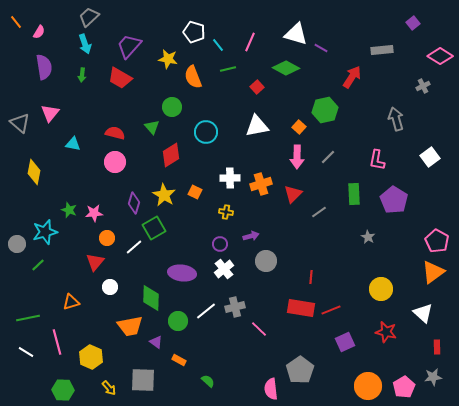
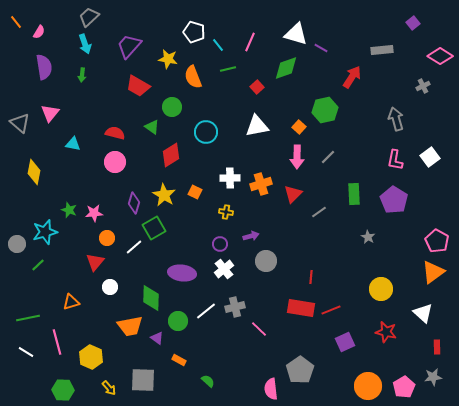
green diamond at (286, 68): rotated 48 degrees counterclockwise
red trapezoid at (120, 78): moved 18 px right, 8 px down
green triangle at (152, 127): rotated 14 degrees counterclockwise
pink L-shape at (377, 160): moved 18 px right
purple triangle at (156, 342): moved 1 px right, 4 px up
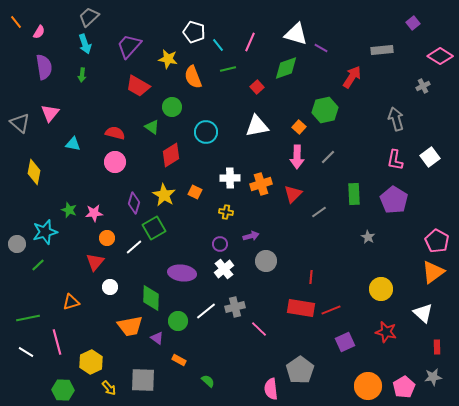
yellow hexagon at (91, 357): moved 5 px down; rotated 10 degrees clockwise
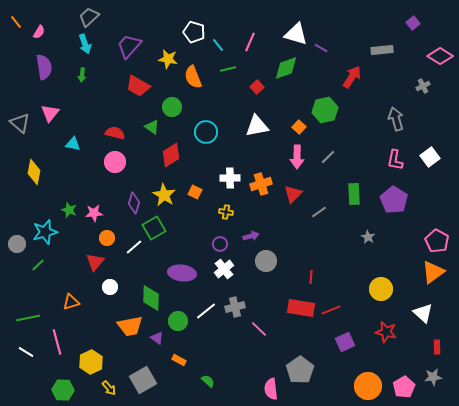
gray square at (143, 380): rotated 32 degrees counterclockwise
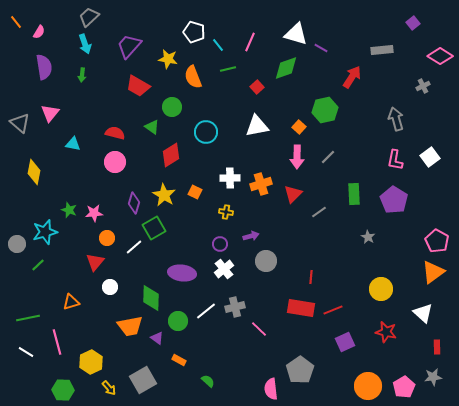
red line at (331, 310): moved 2 px right
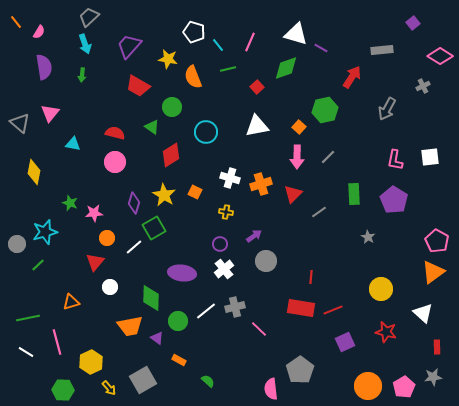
gray arrow at (396, 119): moved 9 px left, 10 px up; rotated 135 degrees counterclockwise
white square at (430, 157): rotated 30 degrees clockwise
white cross at (230, 178): rotated 18 degrees clockwise
green star at (69, 210): moved 1 px right, 7 px up
purple arrow at (251, 236): moved 3 px right; rotated 21 degrees counterclockwise
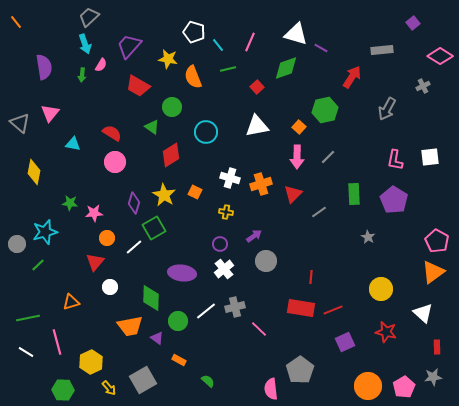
pink semicircle at (39, 32): moved 62 px right, 33 px down
red semicircle at (115, 133): moved 3 px left; rotated 18 degrees clockwise
green star at (70, 203): rotated 14 degrees counterclockwise
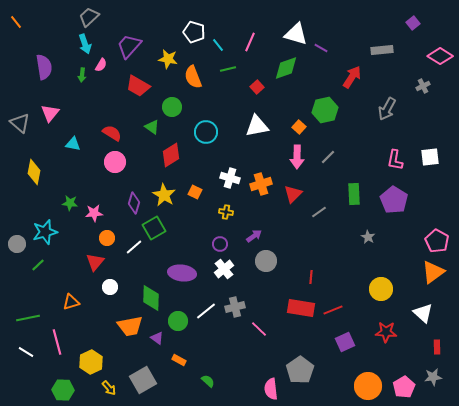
red star at (386, 332): rotated 10 degrees counterclockwise
